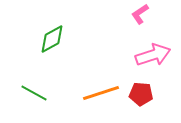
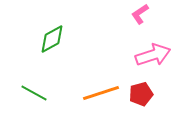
red pentagon: rotated 20 degrees counterclockwise
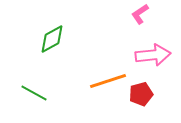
pink arrow: rotated 12 degrees clockwise
orange line: moved 7 px right, 12 px up
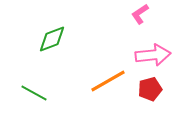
green diamond: rotated 8 degrees clockwise
orange line: rotated 12 degrees counterclockwise
red pentagon: moved 9 px right, 5 px up
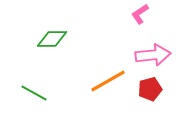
green diamond: rotated 20 degrees clockwise
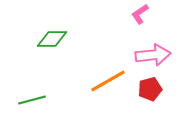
green line: moved 2 px left, 7 px down; rotated 44 degrees counterclockwise
